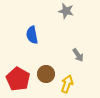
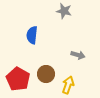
gray star: moved 2 px left
blue semicircle: rotated 18 degrees clockwise
gray arrow: rotated 40 degrees counterclockwise
yellow arrow: moved 1 px right, 1 px down
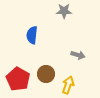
gray star: rotated 14 degrees counterclockwise
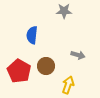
brown circle: moved 8 px up
red pentagon: moved 1 px right, 8 px up
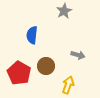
gray star: rotated 28 degrees counterclockwise
red pentagon: moved 2 px down
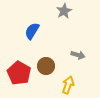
blue semicircle: moved 4 px up; rotated 24 degrees clockwise
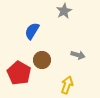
brown circle: moved 4 px left, 6 px up
yellow arrow: moved 1 px left
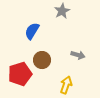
gray star: moved 2 px left
red pentagon: moved 1 px right, 1 px down; rotated 25 degrees clockwise
yellow arrow: moved 1 px left
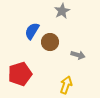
brown circle: moved 8 px right, 18 px up
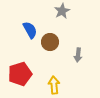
blue semicircle: moved 2 px left, 1 px up; rotated 120 degrees clockwise
gray arrow: rotated 80 degrees clockwise
yellow arrow: moved 12 px left; rotated 24 degrees counterclockwise
